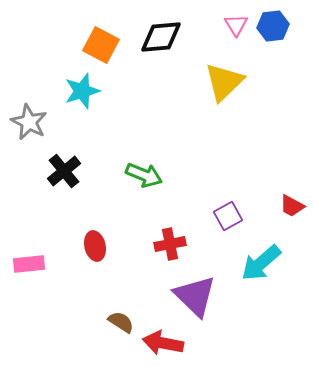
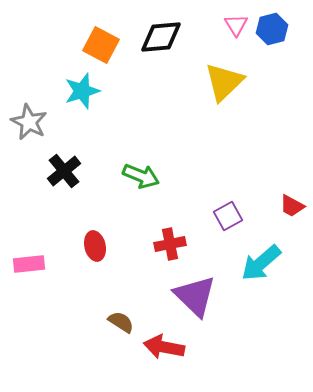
blue hexagon: moved 1 px left, 3 px down; rotated 8 degrees counterclockwise
green arrow: moved 3 px left, 1 px down
red arrow: moved 1 px right, 4 px down
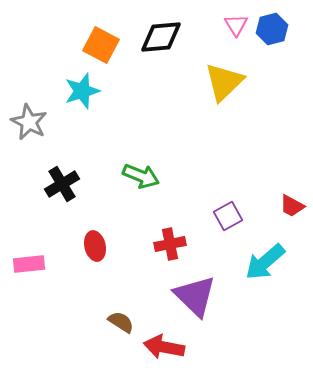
black cross: moved 2 px left, 13 px down; rotated 8 degrees clockwise
cyan arrow: moved 4 px right, 1 px up
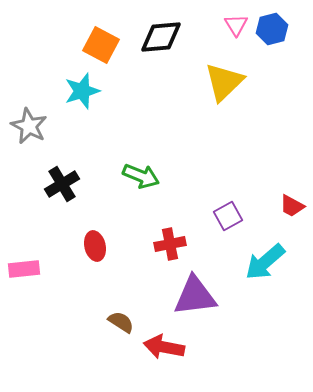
gray star: moved 4 px down
pink rectangle: moved 5 px left, 5 px down
purple triangle: rotated 51 degrees counterclockwise
